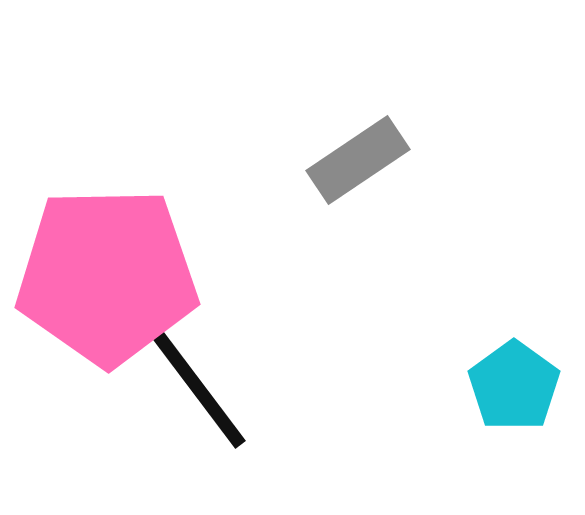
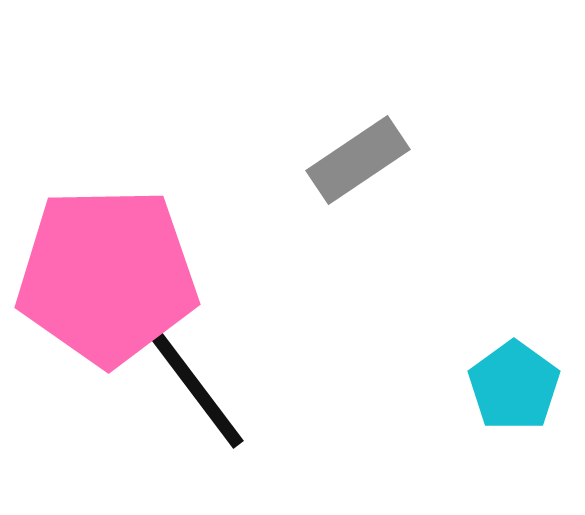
black line: moved 2 px left
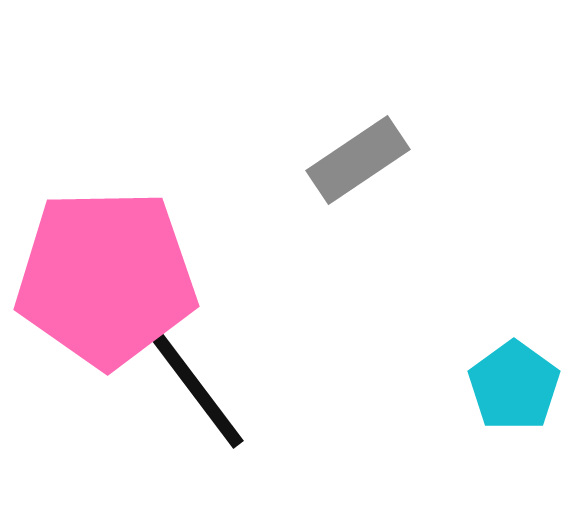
pink pentagon: moved 1 px left, 2 px down
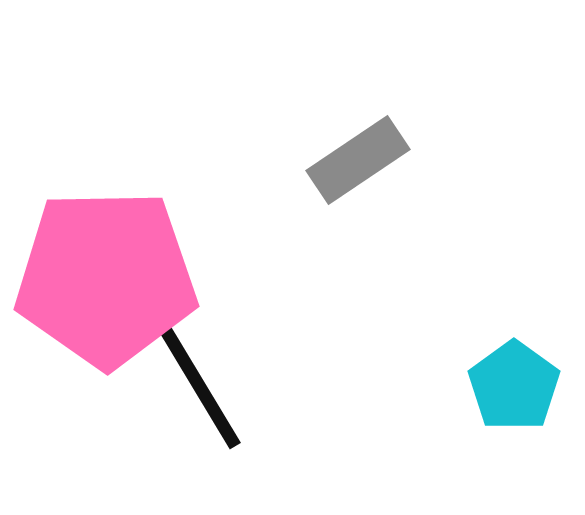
black line: moved 3 px right, 3 px up; rotated 6 degrees clockwise
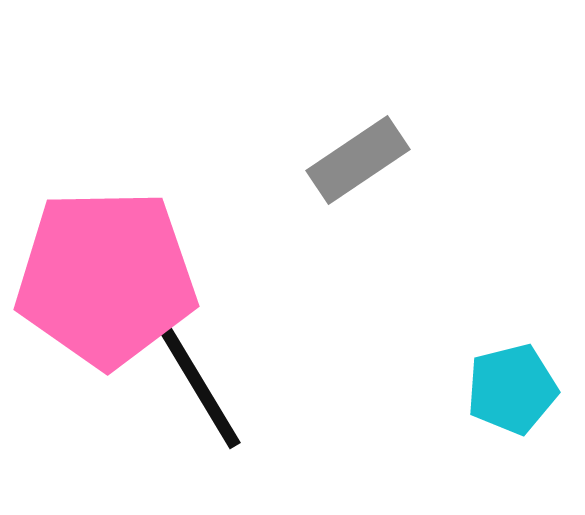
cyan pentagon: moved 2 px left, 3 px down; rotated 22 degrees clockwise
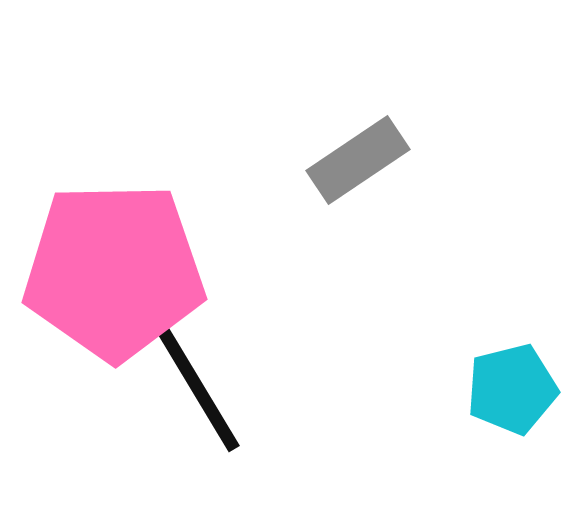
pink pentagon: moved 8 px right, 7 px up
black line: moved 1 px left, 3 px down
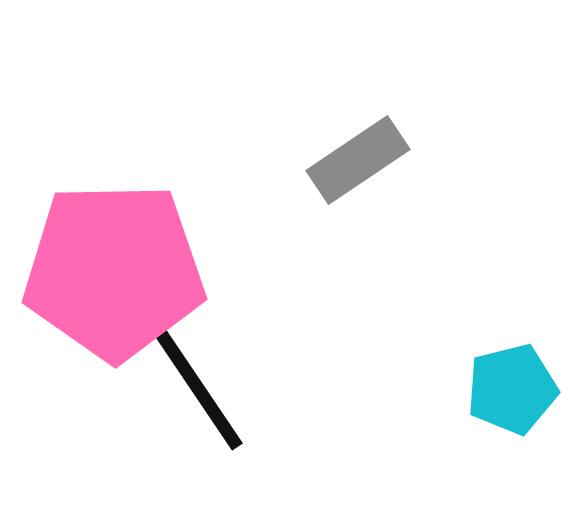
black line: rotated 3 degrees counterclockwise
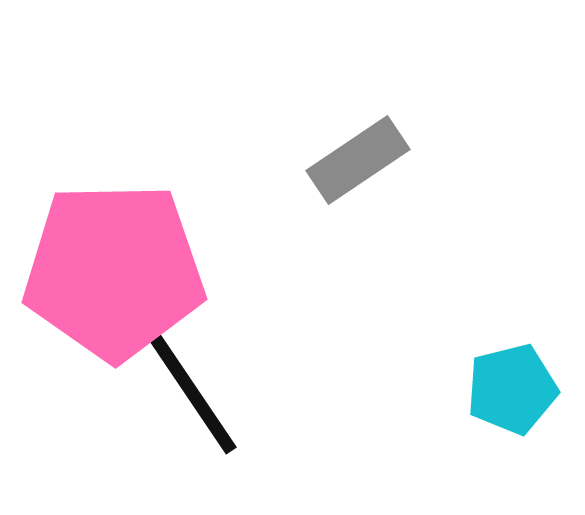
black line: moved 6 px left, 4 px down
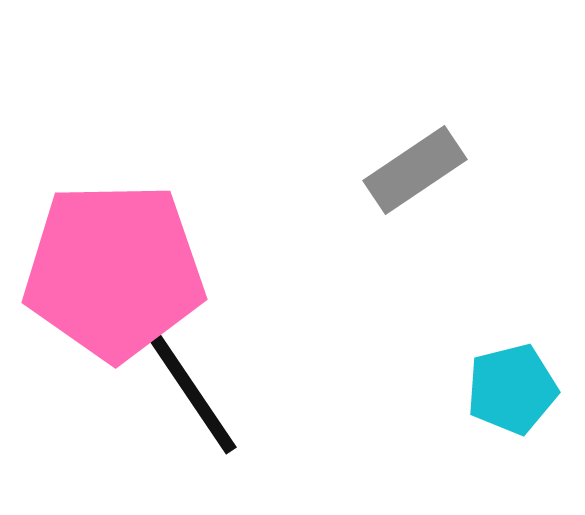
gray rectangle: moved 57 px right, 10 px down
